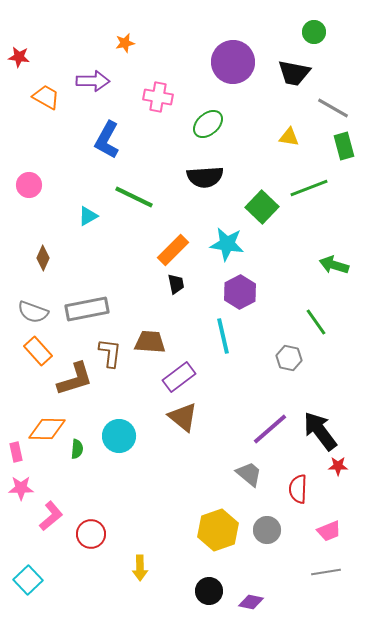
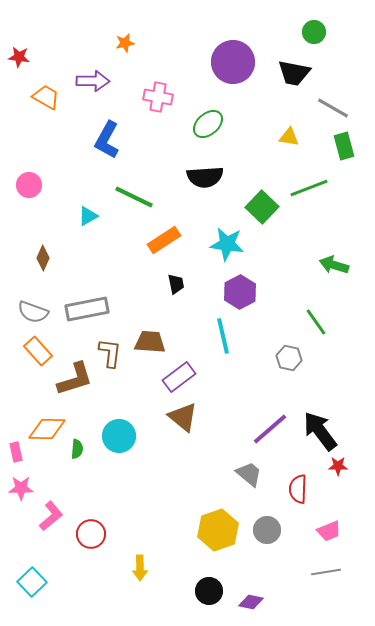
orange rectangle at (173, 250): moved 9 px left, 10 px up; rotated 12 degrees clockwise
cyan square at (28, 580): moved 4 px right, 2 px down
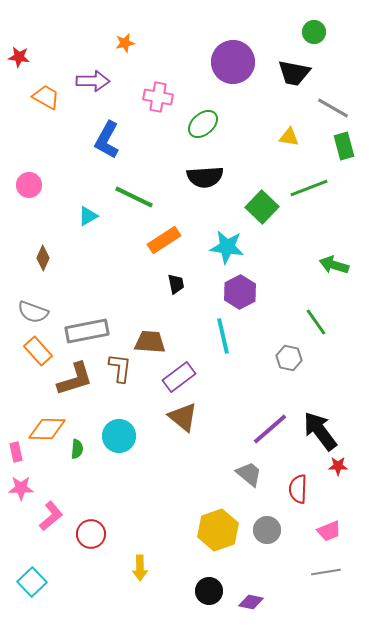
green ellipse at (208, 124): moved 5 px left
cyan star at (227, 244): moved 3 px down
gray rectangle at (87, 309): moved 22 px down
brown L-shape at (110, 353): moved 10 px right, 15 px down
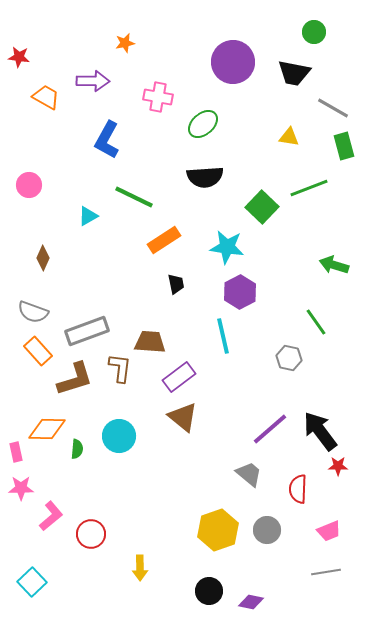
gray rectangle at (87, 331): rotated 9 degrees counterclockwise
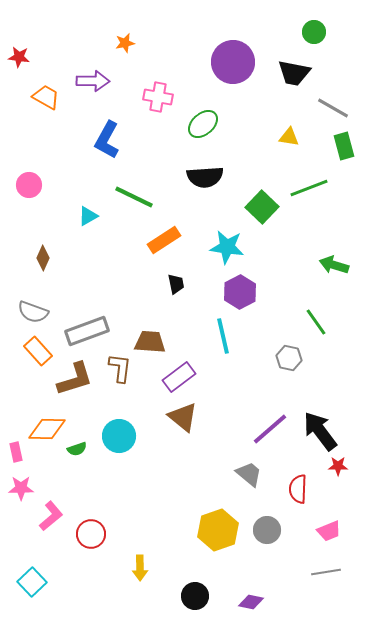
green semicircle at (77, 449): rotated 66 degrees clockwise
black circle at (209, 591): moved 14 px left, 5 px down
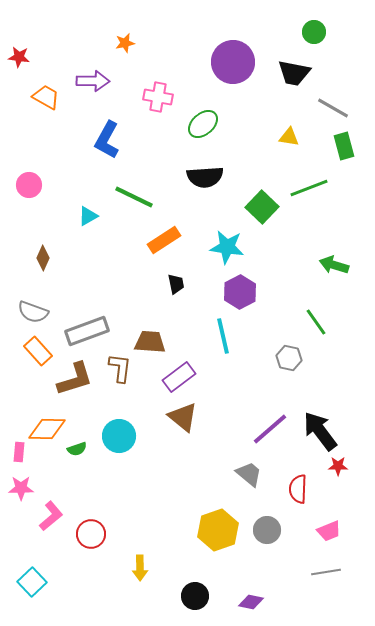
pink rectangle at (16, 452): moved 3 px right; rotated 18 degrees clockwise
